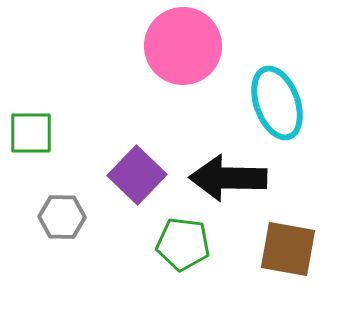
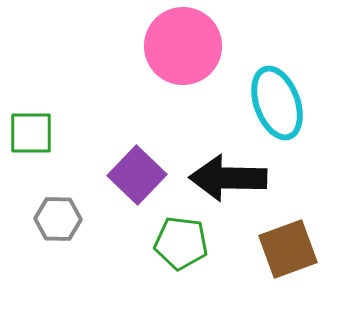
gray hexagon: moved 4 px left, 2 px down
green pentagon: moved 2 px left, 1 px up
brown square: rotated 30 degrees counterclockwise
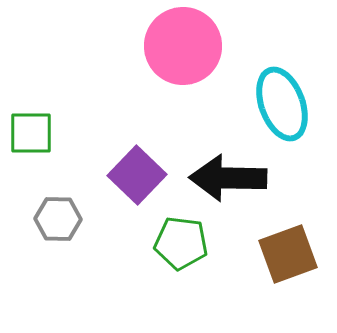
cyan ellipse: moved 5 px right, 1 px down
brown square: moved 5 px down
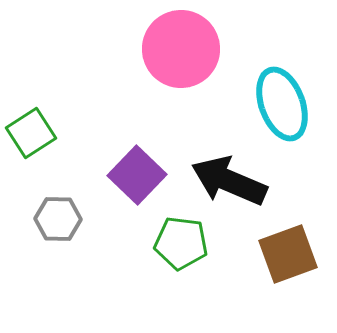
pink circle: moved 2 px left, 3 px down
green square: rotated 33 degrees counterclockwise
black arrow: moved 1 px right, 3 px down; rotated 22 degrees clockwise
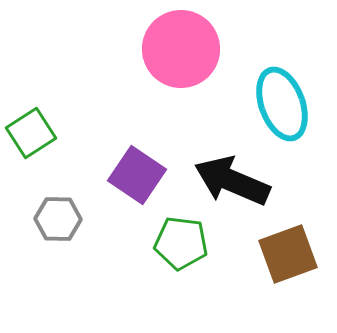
purple square: rotated 10 degrees counterclockwise
black arrow: moved 3 px right
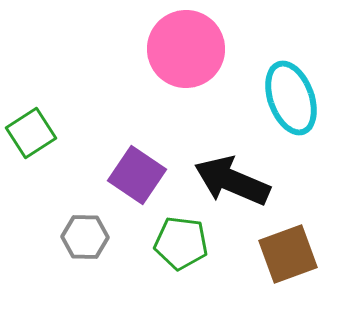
pink circle: moved 5 px right
cyan ellipse: moved 9 px right, 6 px up
gray hexagon: moved 27 px right, 18 px down
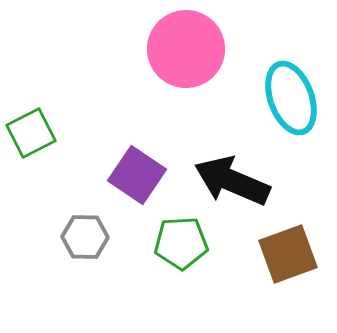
green square: rotated 6 degrees clockwise
green pentagon: rotated 10 degrees counterclockwise
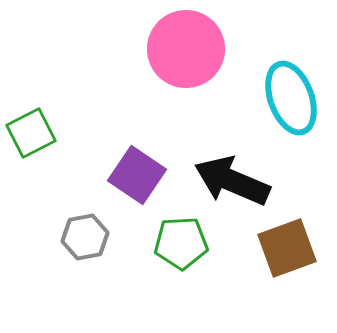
gray hexagon: rotated 12 degrees counterclockwise
brown square: moved 1 px left, 6 px up
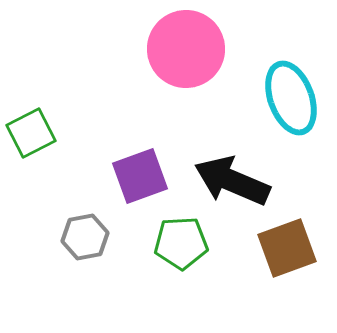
purple square: moved 3 px right, 1 px down; rotated 36 degrees clockwise
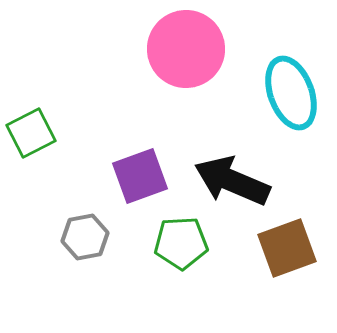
cyan ellipse: moved 5 px up
